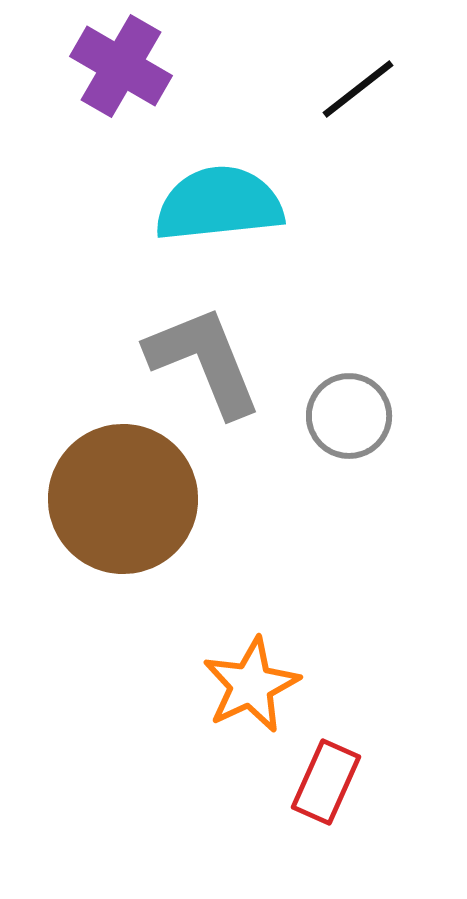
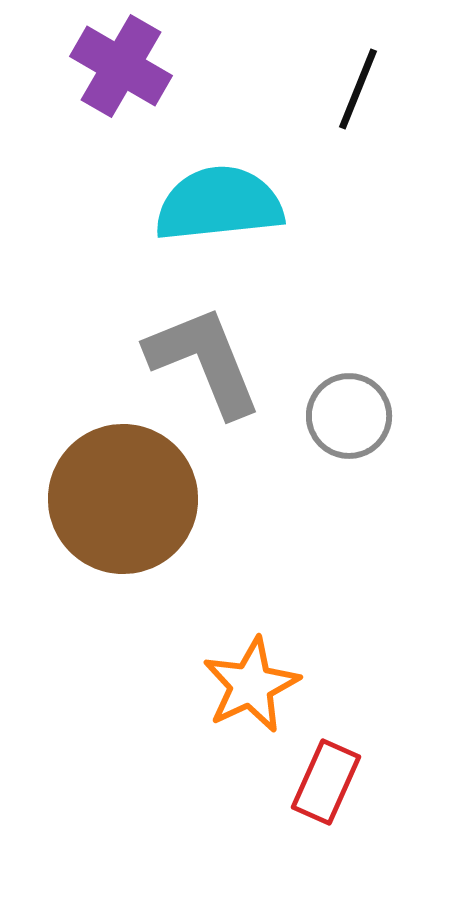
black line: rotated 30 degrees counterclockwise
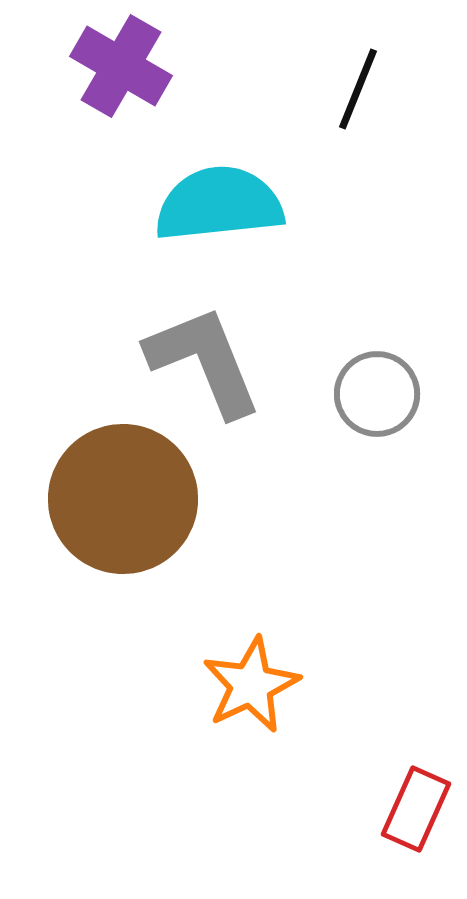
gray circle: moved 28 px right, 22 px up
red rectangle: moved 90 px right, 27 px down
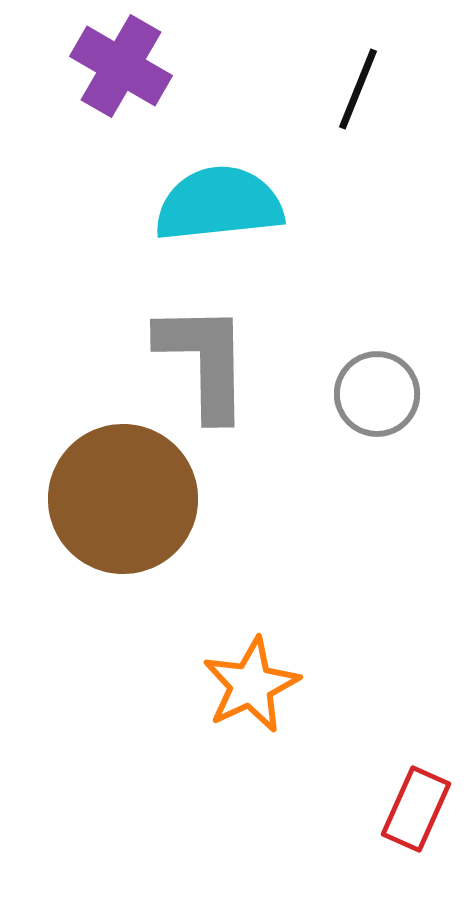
gray L-shape: rotated 21 degrees clockwise
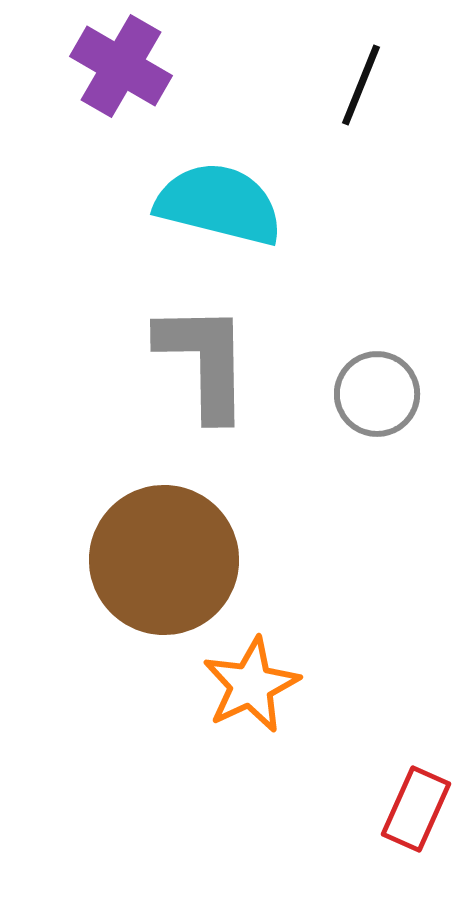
black line: moved 3 px right, 4 px up
cyan semicircle: rotated 20 degrees clockwise
brown circle: moved 41 px right, 61 px down
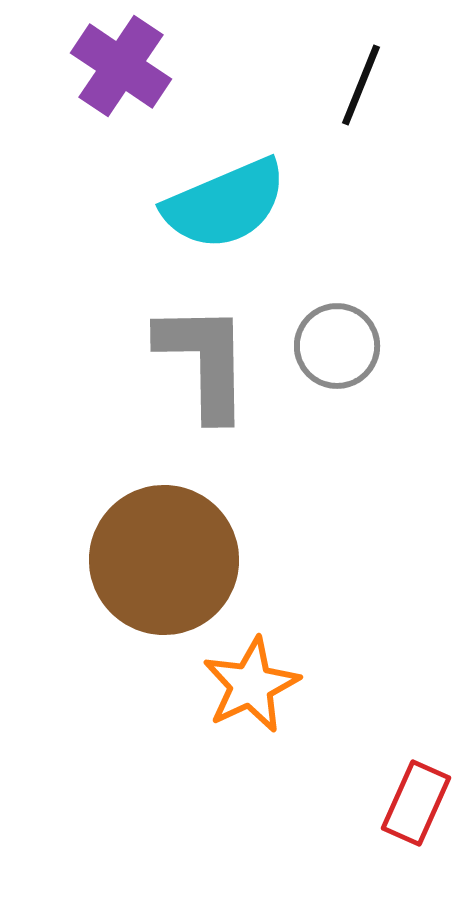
purple cross: rotated 4 degrees clockwise
cyan semicircle: moved 6 px right; rotated 143 degrees clockwise
gray circle: moved 40 px left, 48 px up
red rectangle: moved 6 px up
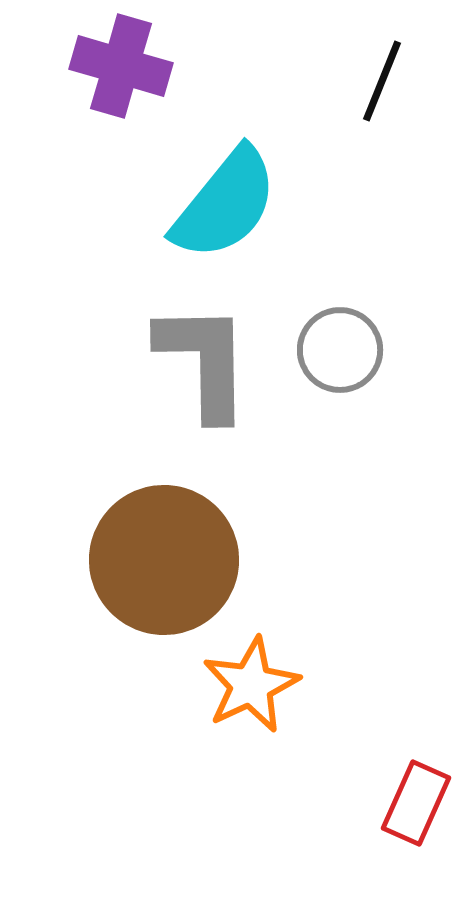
purple cross: rotated 18 degrees counterclockwise
black line: moved 21 px right, 4 px up
cyan semicircle: rotated 28 degrees counterclockwise
gray circle: moved 3 px right, 4 px down
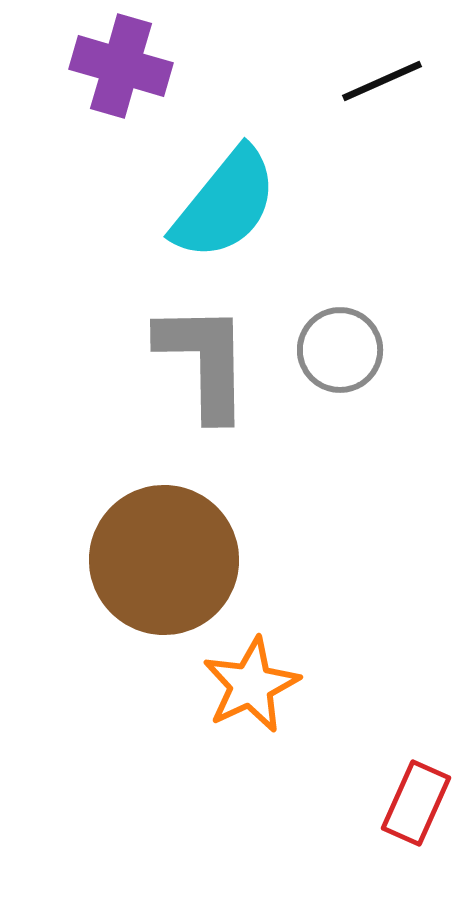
black line: rotated 44 degrees clockwise
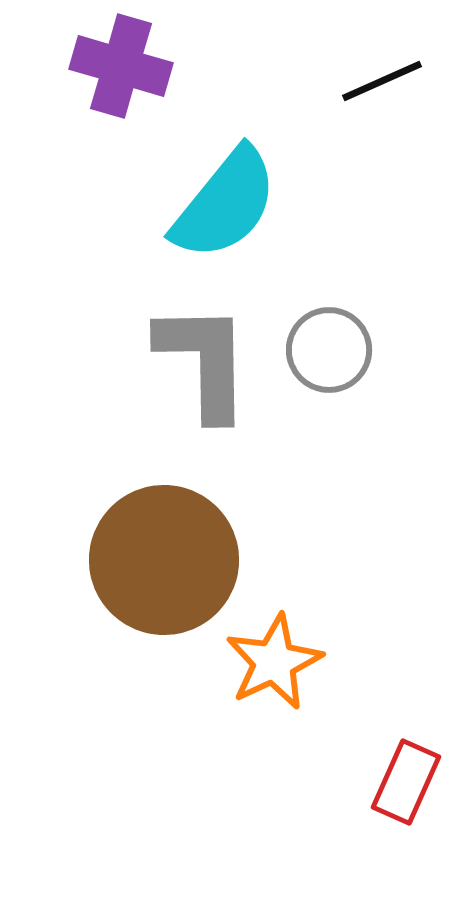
gray circle: moved 11 px left
orange star: moved 23 px right, 23 px up
red rectangle: moved 10 px left, 21 px up
